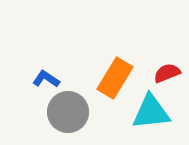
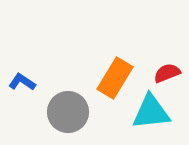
blue L-shape: moved 24 px left, 3 px down
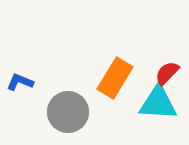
red semicircle: rotated 24 degrees counterclockwise
blue L-shape: moved 2 px left; rotated 12 degrees counterclockwise
cyan triangle: moved 7 px right, 9 px up; rotated 9 degrees clockwise
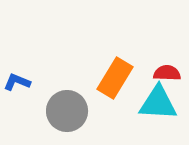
red semicircle: rotated 48 degrees clockwise
blue L-shape: moved 3 px left
gray circle: moved 1 px left, 1 px up
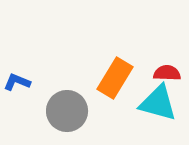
cyan triangle: rotated 12 degrees clockwise
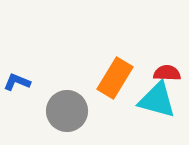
cyan triangle: moved 1 px left, 3 px up
